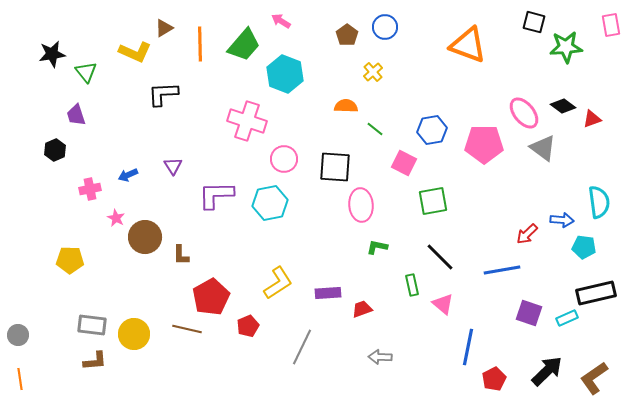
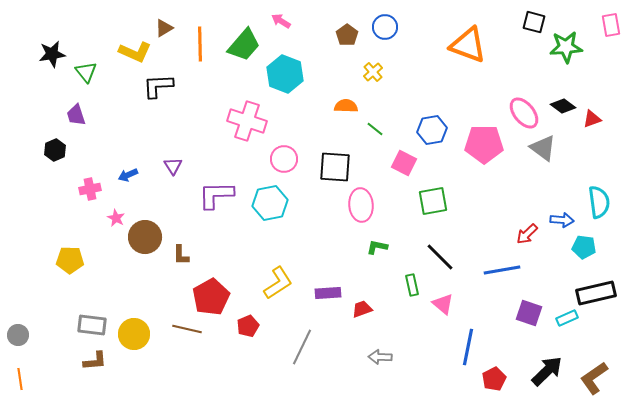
black L-shape at (163, 94): moved 5 px left, 8 px up
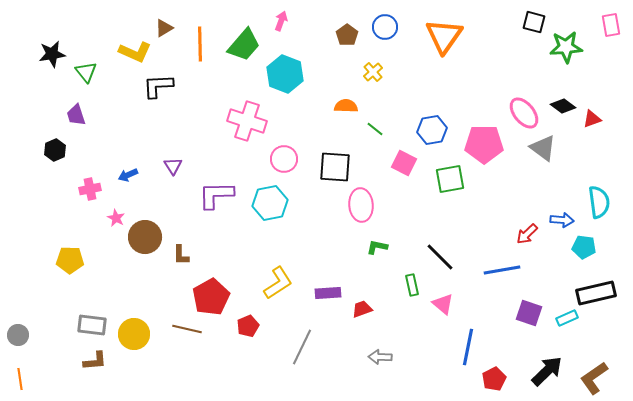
pink arrow at (281, 21): rotated 78 degrees clockwise
orange triangle at (468, 45): moved 24 px left, 9 px up; rotated 45 degrees clockwise
green square at (433, 201): moved 17 px right, 22 px up
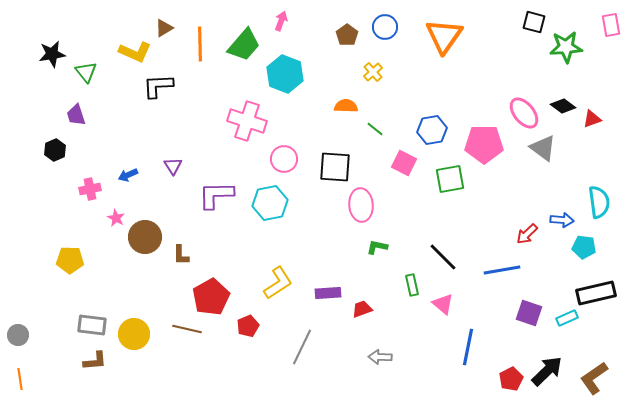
black line at (440, 257): moved 3 px right
red pentagon at (494, 379): moved 17 px right
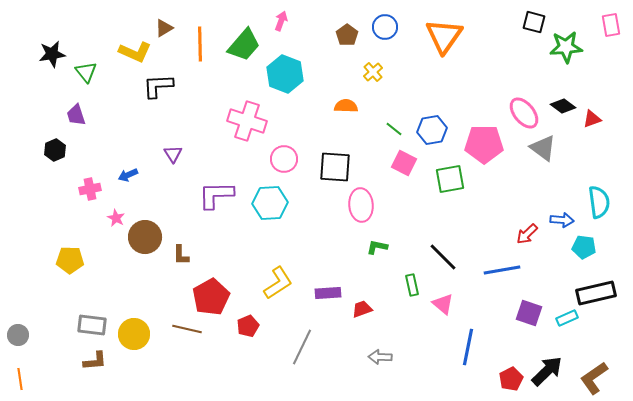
green line at (375, 129): moved 19 px right
purple triangle at (173, 166): moved 12 px up
cyan hexagon at (270, 203): rotated 8 degrees clockwise
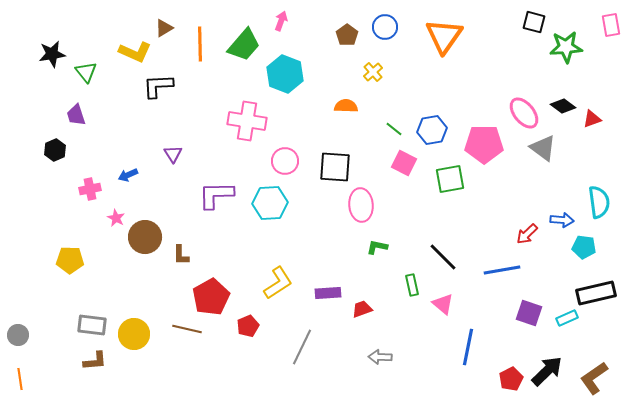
pink cross at (247, 121): rotated 9 degrees counterclockwise
pink circle at (284, 159): moved 1 px right, 2 px down
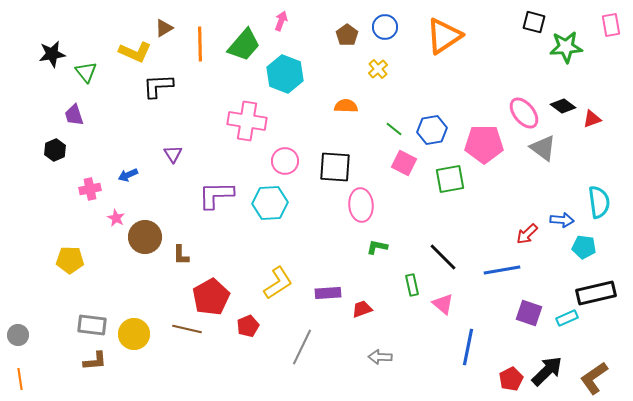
orange triangle at (444, 36): rotated 21 degrees clockwise
yellow cross at (373, 72): moved 5 px right, 3 px up
purple trapezoid at (76, 115): moved 2 px left
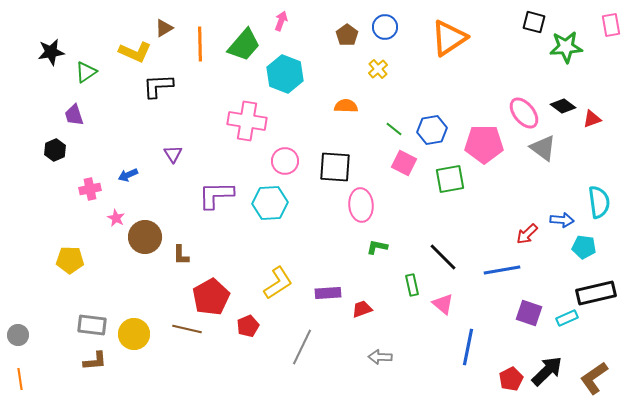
orange triangle at (444, 36): moved 5 px right, 2 px down
black star at (52, 54): moved 1 px left, 2 px up
green triangle at (86, 72): rotated 35 degrees clockwise
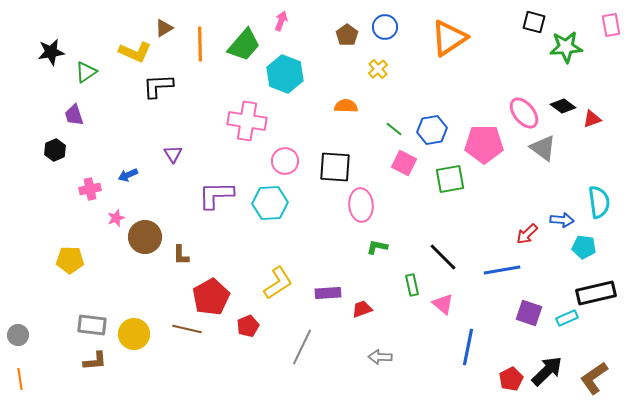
pink star at (116, 218): rotated 24 degrees clockwise
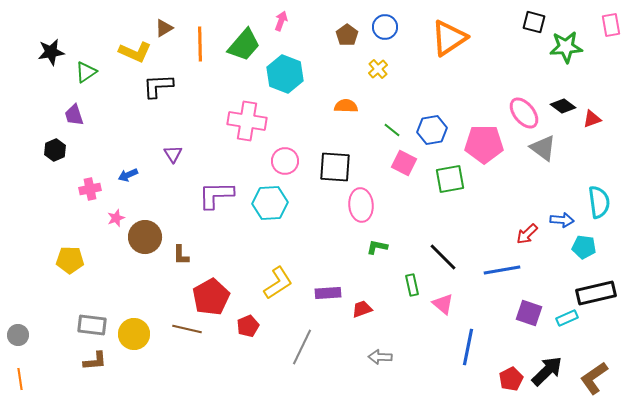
green line at (394, 129): moved 2 px left, 1 px down
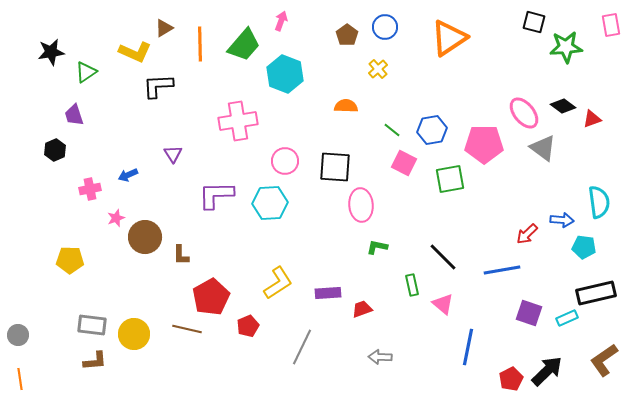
pink cross at (247, 121): moved 9 px left; rotated 18 degrees counterclockwise
brown L-shape at (594, 378): moved 10 px right, 18 px up
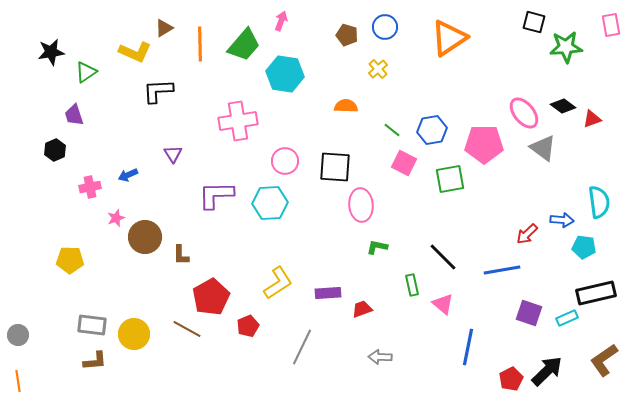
brown pentagon at (347, 35): rotated 20 degrees counterclockwise
cyan hexagon at (285, 74): rotated 12 degrees counterclockwise
black L-shape at (158, 86): moved 5 px down
pink cross at (90, 189): moved 2 px up
brown line at (187, 329): rotated 16 degrees clockwise
orange line at (20, 379): moved 2 px left, 2 px down
